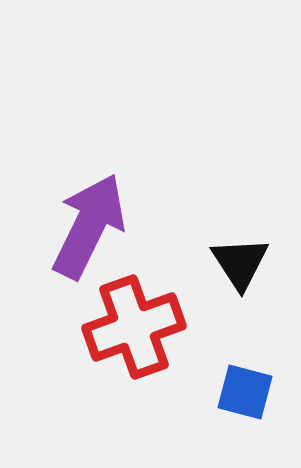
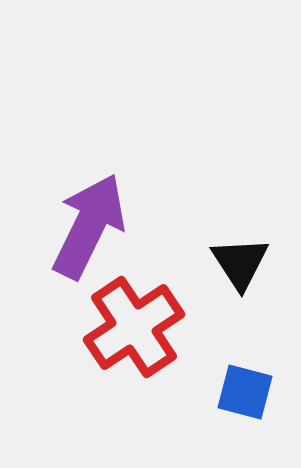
red cross: rotated 14 degrees counterclockwise
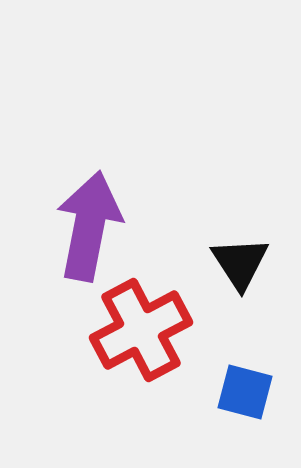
purple arrow: rotated 15 degrees counterclockwise
red cross: moved 7 px right, 3 px down; rotated 6 degrees clockwise
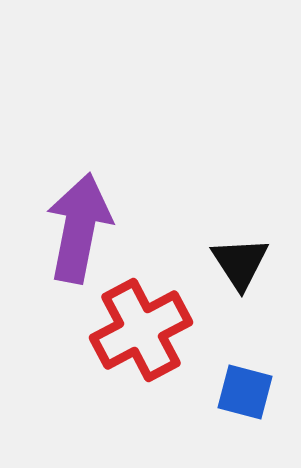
purple arrow: moved 10 px left, 2 px down
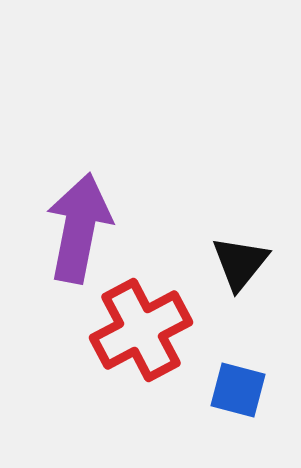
black triangle: rotated 12 degrees clockwise
blue square: moved 7 px left, 2 px up
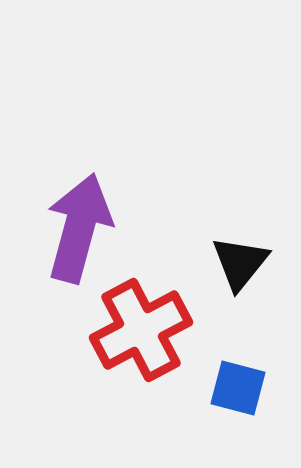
purple arrow: rotated 4 degrees clockwise
blue square: moved 2 px up
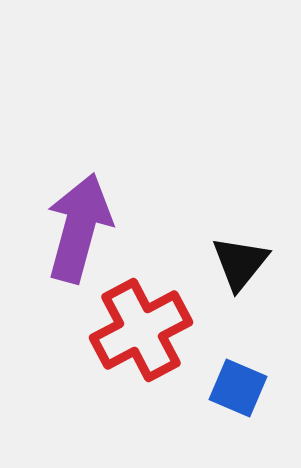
blue square: rotated 8 degrees clockwise
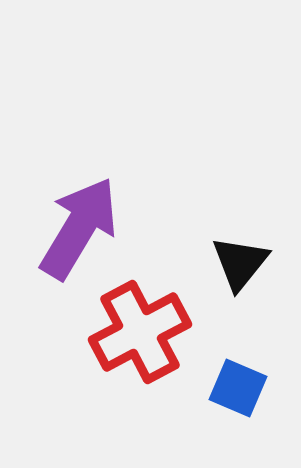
purple arrow: rotated 16 degrees clockwise
red cross: moved 1 px left, 2 px down
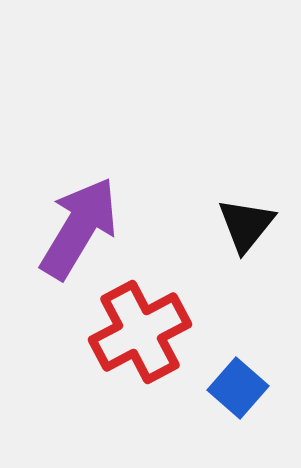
black triangle: moved 6 px right, 38 px up
blue square: rotated 18 degrees clockwise
